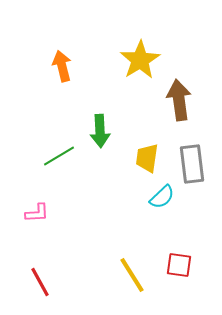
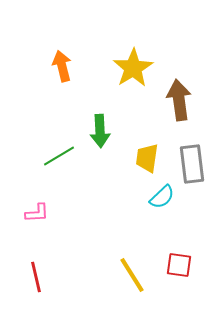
yellow star: moved 7 px left, 8 px down
red line: moved 4 px left, 5 px up; rotated 16 degrees clockwise
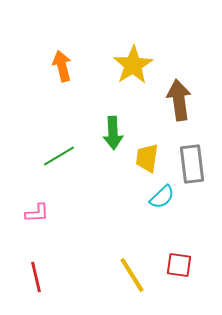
yellow star: moved 3 px up
green arrow: moved 13 px right, 2 px down
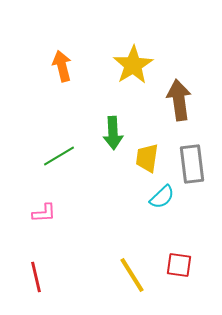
pink L-shape: moved 7 px right
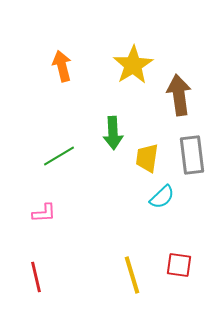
brown arrow: moved 5 px up
gray rectangle: moved 9 px up
yellow line: rotated 15 degrees clockwise
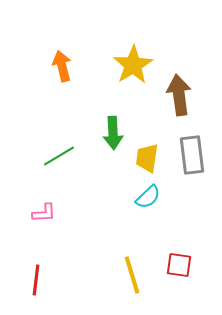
cyan semicircle: moved 14 px left
red line: moved 3 px down; rotated 20 degrees clockwise
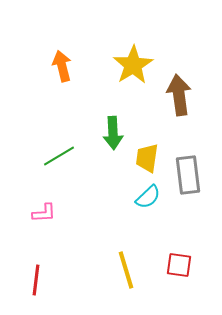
gray rectangle: moved 4 px left, 20 px down
yellow line: moved 6 px left, 5 px up
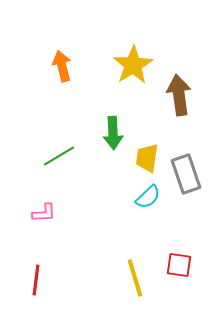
gray rectangle: moved 2 px left, 1 px up; rotated 12 degrees counterclockwise
yellow line: moved 9 px right, 8 px down
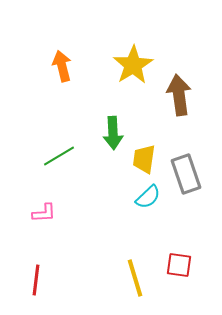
yellow trapezoid: moved 3 px left, 1 px down
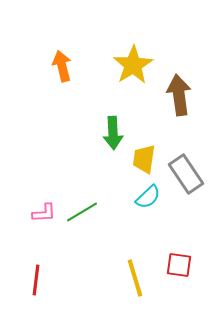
green line: moved 23 px right, 56 px down
gray rectangle: rotated 15 degrees counterclockwise
